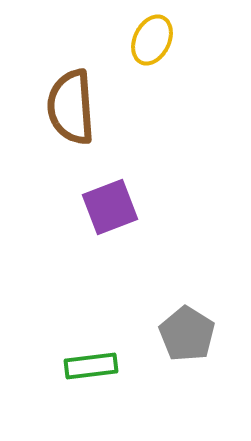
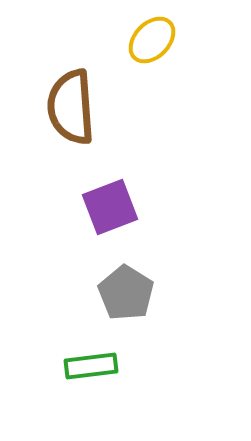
yellow ellipse: rotated 18 degrees clockwise
gray pentagon: moved 61 px left, 41 px up
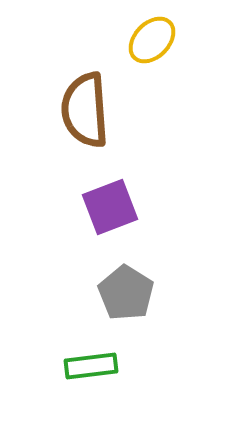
brown semicircle: moved 14 px right, 3 px down
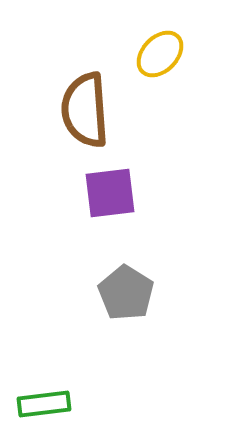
yellow ellipse: moved 8 px right, 14 px down
purple square: moved 14 px up; rotated 14 degrees clockwise
green rectangle: moved 47 px left, 38 px down
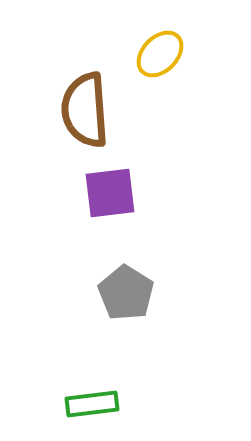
green rectangle: moved 48 px right
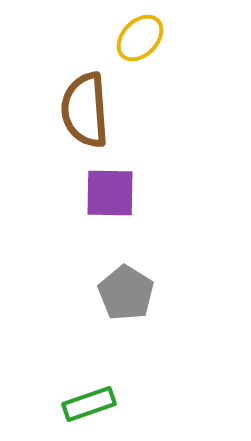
yellow ellipse: moved 20 px left, 16 px up
purple square: rotated 8 degrees clockwise
green rectangle: moved 3 px left; rotated 12 degrees counterclockwise
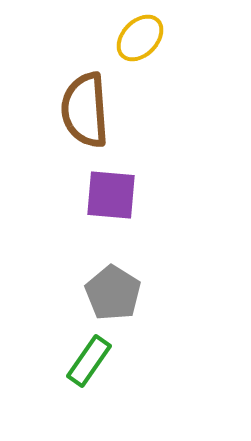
purple square: moved 1 px right, 2 px down; rotated 4 degrees clockwise
gray pentagon: moved 13 px left
green rectangle: moved 43 px up; rotated 36 degrees counterclockwise
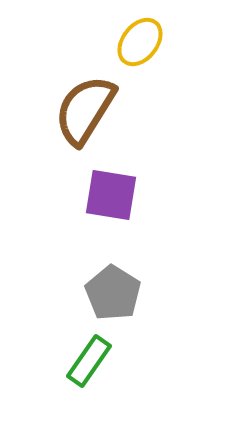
yellow ellipse: moved 4 px down; rotated 6 degrees counterclockwise
brown semicircle: rotated 36 degrees clockwise
purple square: rotated 4 degrees clockwise
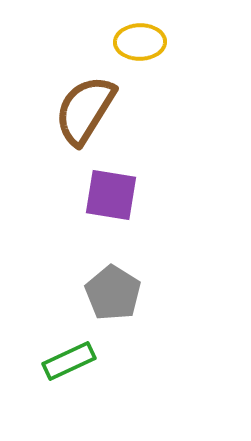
yellow ellipse: rotated 51 degrees clockwise
green rectangle: moved 20 px left; rotated 30 degrees clockwise
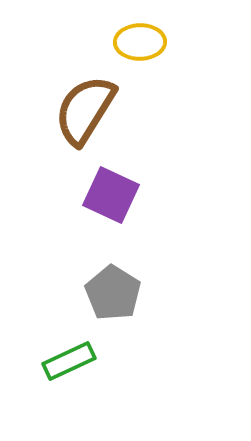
purple square: rotated 16 degrees clockwise
